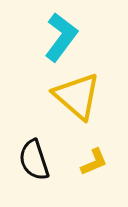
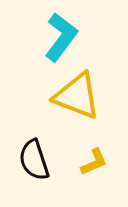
yellow triangle: rotated 20 degrees counterclockwise
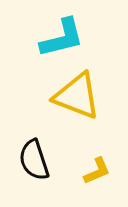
cyan L-shape: moved 1 px right, 1 px down; rotated 39 degrees clockwise
yellow L-shape: moved 3 px right, 9 px down
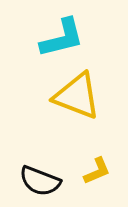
black semicircle: moved 6 px right, 21 px down; rotated 51 degrees counterclockwise
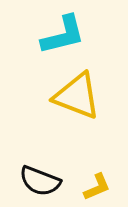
cyan L-shape: moved 1 px right, 3 px up
yellow L-shape: moved 16 px down
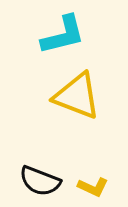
yellow L-shape: moved 4 px left; rotated 48 degrees clockwise
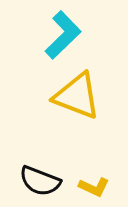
cyan L-shape: rotated 30 degrees counterclockwise
yellow L-shape: moved 1 px right
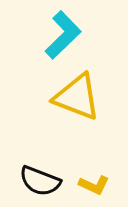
yellow triangle: moved 1 px down
yellow L-shape: moved 2 px up
